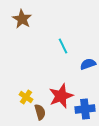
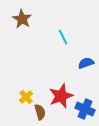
cyan line: moved 9 px up
blue semicircle: moved 2 px left, 1 px up
yellow cross: rotated 16 degrees clockwise
blue cross: rotated 30 degrees clockwise
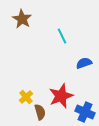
cyan line: moved 1 px left, 1 px up
blue semicircle: moved 2 px left
blue cross: moved 3 px down
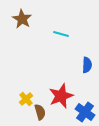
cyan line: moved 1 px left, 2 px up; rotated 49 degrees counterclockwise
blue semicircle: moved 3 px right, 2 px down; rotated 112 degrees clockwise
yellow cross: moved 2 px down
blue cross: rotated 12 degrees clockwise
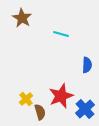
brown star: moved 1 px up
blue cross: moved 3 px up; rotated 12 degrees clockwise
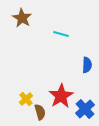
red star: rotated 10 degrees counterclockwise
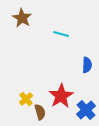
blue cross: moved 1 px right, 1 px down
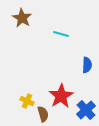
yellow cross: moved 1 px right, 2 px down; rotated 24 degrees counterclockwise
brown semicircle: moved 3 px right, 2 px down
